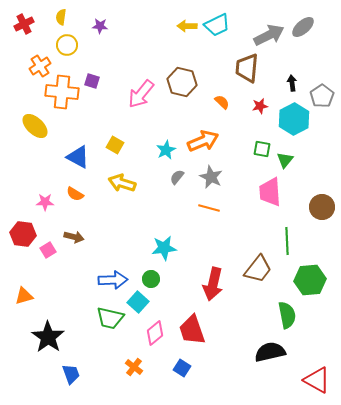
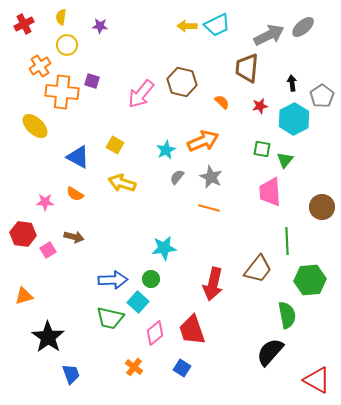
black semicircle at (270, 352): rotated 36 degrees counterclockwise
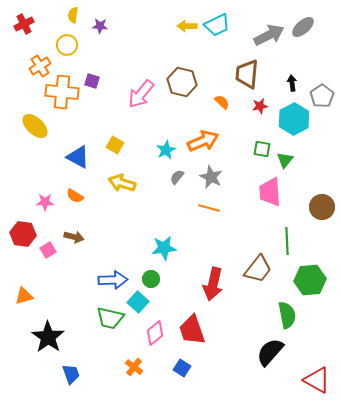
yellow semicircle at (61, 17): moved 12 px right, 2 px up
brown trapezoid at (247, 68): moved 6 px down
orange semicircle at (75, 194): moved 2 px down
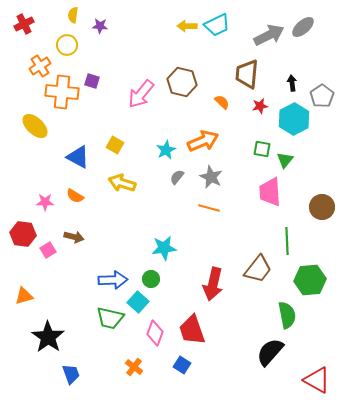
pink diamond at (155, 333): rotated 30 degrees counterclockwise
blue square at (182, 368): moved 3 px up
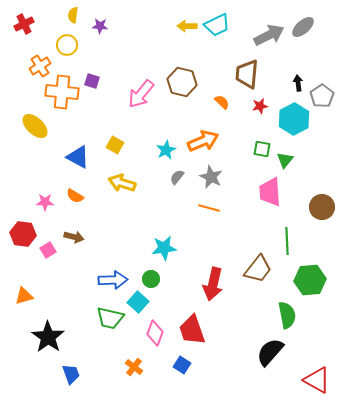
black arrow at (292, 83): moved 6 px right
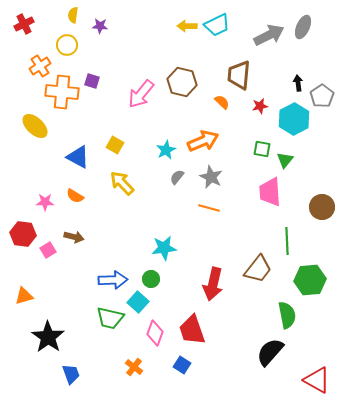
gray ellipse at (303, 27): rotated 25 degrees counterclockwise
brown trapezoid at (247, 74): moved 8 px left, 1 px down
yellow arrow at (122, 183): rotated 28 degrees clockwise
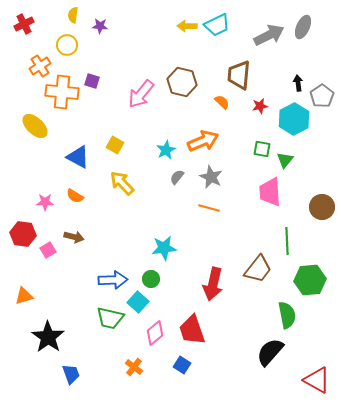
pink diamond at (155, 333): rotated 30 degrees clockwise
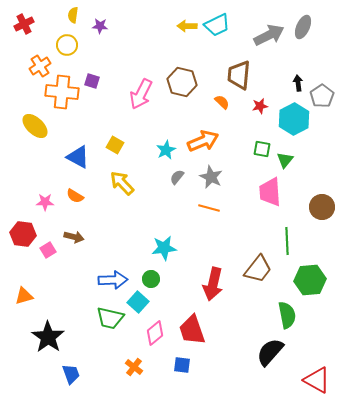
pink arrow at (141, 94): rotated 12 degrees counterclockwise
blue square at (182, 365): rotated 24 degrees counterclockwise
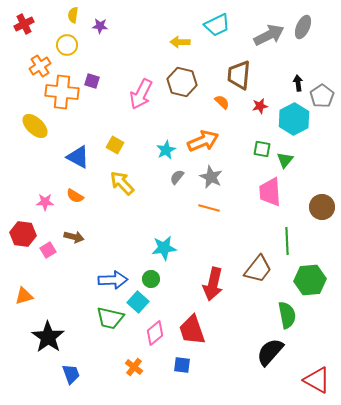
yellow arrow at (187, 26): moved 7 px left, 16 px down
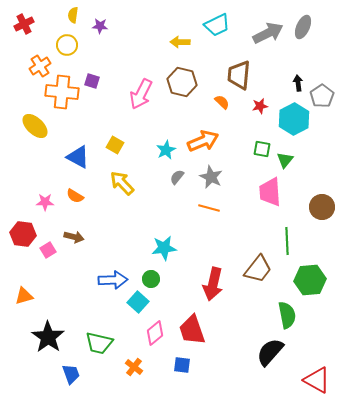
gray arrow at (269, 35): moved 1 px left, 2 px up
green trapezoid at (110, 318): moved 11 px left, 25 px down
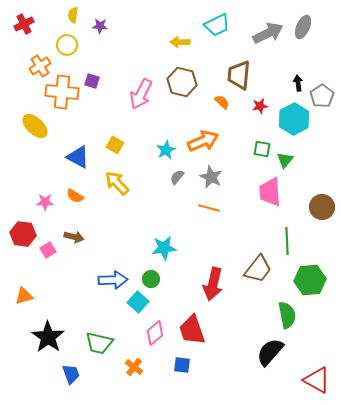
yellow arrow at (122, 183): moved 5 px left
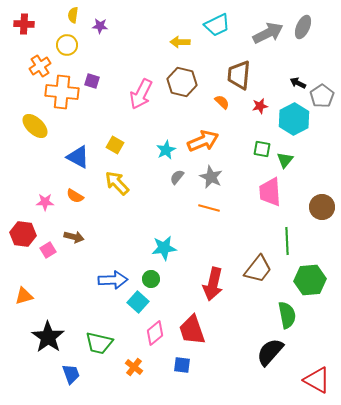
red cross at (24, 24): rotated 30 degrees clockwise
black arrow at (298, 83): rotated 56 degrees counterclockwise
